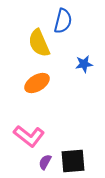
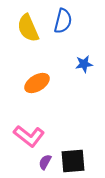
yellow semicircle: moved 11 px left, 15 px up
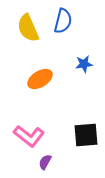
orange ellipse: moved 3 px right, 4 px up
black square: moved 13 px right, 26 px up
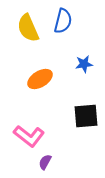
black square: moved 19 px up
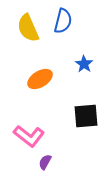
blue star: rotated 30 degrees counterclockwise
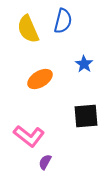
yellow semicircle: moved 1 px down
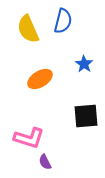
pink L-shape: moved 2 px down; rotated 20 degrees counterclockwise
purple semicircle: rotated 56 degrees counterclockwise
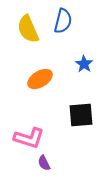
black square: moved 5 px left, 1 px up
purple semicircle: moved 1 px left, 1 px down
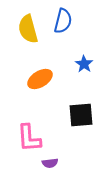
yellow semicircle: rotated 8 degrees clockwise
pink L-shape: rotated 68 degrees clockwise
purple semicircle: moved 6 px right; rotated 70 degrees counterclockwise
